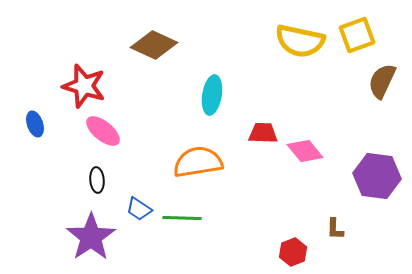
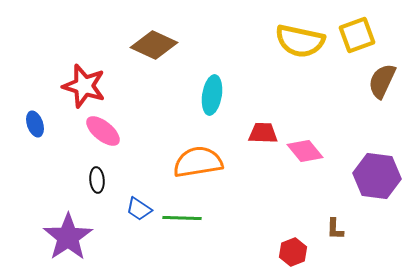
purple star: moved 23 px left
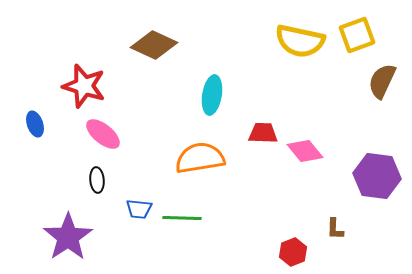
pink ellipse: moved 3 px down
orange semicircle: moved 2 px right, 4 px up
blue trapezoid: rotated 28 degrees counterclockwise
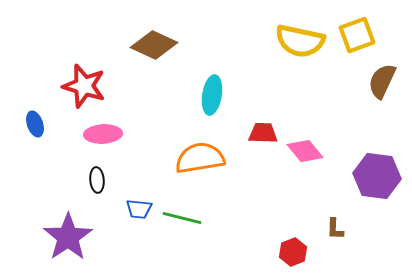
pink ellipse: rotated 42 degrees counterclockwise
green line: rotated 12 degrees clockwise
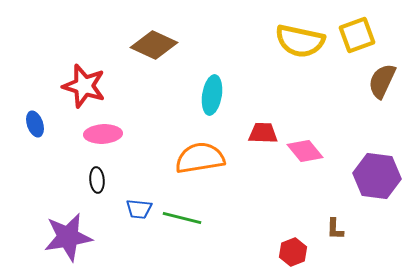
purple star: rotated 24 degrees clockwise
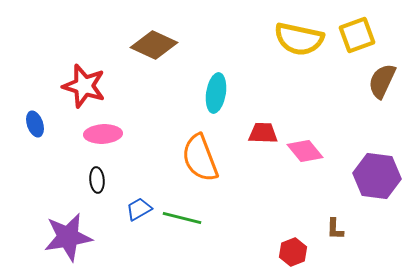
yellow semicircle: moved 1 px left, 2 px up
cyan ellipse: moved 4 px right, 2 px up
orange semicircle: rotated 102 degrees counterclockwise
blue trapezoid: rotated 144 degrees clockwise
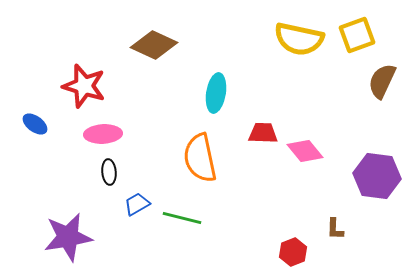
blue ellipse: rotated 35 degrees counterclockwise
orange semicircle: rotated 9 degrees clockwise
black ellipse: moved 12 px right, 8 px up
blue trapezoid: moved 2 px left, 5 px up
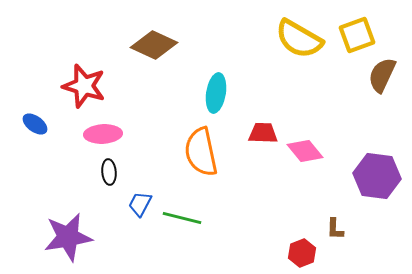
yellow semicircle: rotated 18 degrees clockwise
brown semicircle: moved 6 px up
orange semicircle: moved 1 px right, 6 px up
blue trapezoid: moved 3 px right; rotated 32 degrees counterclockwise
red hexagon: moved 9 px right, 1 px down
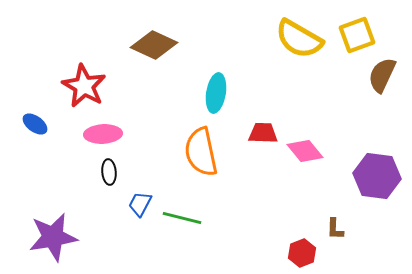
red star: rotated 12 degrees clockwise
purple star: moved 15 px left
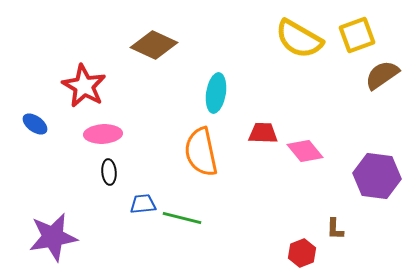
brown semicircle: rotated 30 degrees clockwise
blue trapezoid: moved 3 px right; rotated 56 degrees clockwise
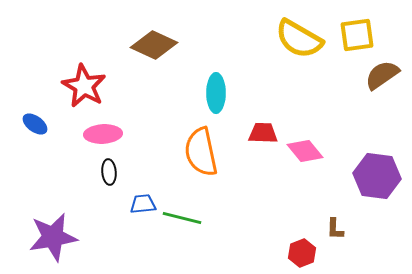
yellow square: rotated 12 degrees clockwise
cyan ellipse: rotated 9 degrees counterclockwise
